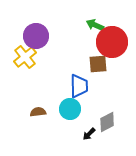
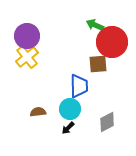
purple circle: moved 9 px left
yellow cross: moved 2 px right
black arrow: moved 21 px left, 6 px up
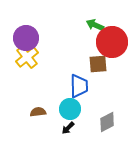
purple circle: moved 1 px left, 2 px down
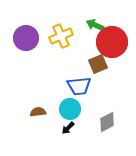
yellow cross: moved 34 px right, 21 px up; rotated 15 degrees clockwise
brown square: rotated 18 degrees counterclockwise
blue trapezoid: rotated 85 degrees clockwise
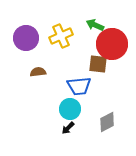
red circle: moved 2 px down
brown square: rotated 30 degrees clockwise
brown semicircle: moved 40 px up
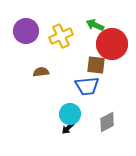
purple circle: moved 7 px up
brown square: moved 2 px left, 1 px down
brown semicircle: moved 3 px right
blue trapezoid: moved 8 px right
cyan circle: moved 5 px down
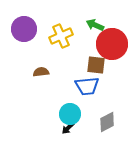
purple circle: moved 2 px left, 2 px up
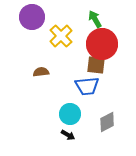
green arrow: moved 6 px up; rotated 36 degrees clockwise
purple circle: moved 8 px right, 12 px up
yellow cross: rotated 20 degrees counterclockwise
red circle: moved 10 px left
black arrow: moved 7 px down; rotated 104 degrees counterclockwise
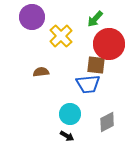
green arrow: rotated 108 degrees counterclockwise
red circle: moved 7 px right
blue trapezoid: moved 1 px right, 2 px up
black arrow: moved 1 px left, 1 px down
